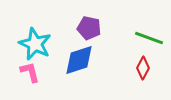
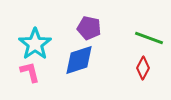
cyan star: rotated 12 degrees clockwise
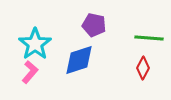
purple pentagon: moved 5 px right, 3 px up
green line: rotated 16 degrees counterclockwise
pink L-shape: rotated 55 degrees clockwise
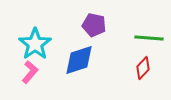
red diamond: rotated 15 degrees clockwise
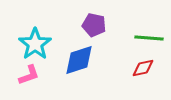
red diamond: rotated 35 degrees clockwise
pink L-shape: moved 1 px left, 3 px down; rotated 30 degrees clockwise
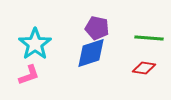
purple pentagon: moved 3 px right, 3 px down
blue diamond: moved 12 px right, 7 px up
red diamond: moved 1 px right; rotated 20 degrees clockwise
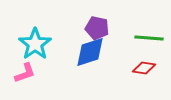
blue diamond: moved 1 px left, 1 px up
pink L-shape: moved 4 px left, 2 px up
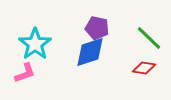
green line: rotated 40 degrees clockwise
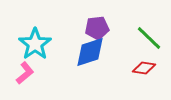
purple pentagon: rotated 20 degrees counterclockwise
pink L-shape: rotated 20 degrees counterclockwise
